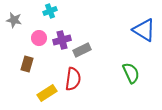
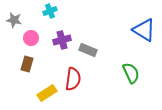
pink circle: moved 8 px left
gray rectangle: moved 6 px right; rotated 48 degrees clockwise
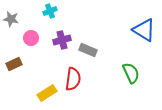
gray star: moved 3 px left, 1 px up
brown rectangle: moved 13 px left; rotated 49 degrees clockwise
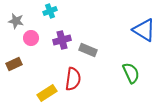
gray star: moved 5 px right, 2 px down
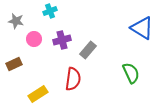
blue triangle: moved 2 px left, 2 px up
pink circle: moved 3 px right, 1 px down
gray rectangle: rotated 72 degrees counterclockwise
yellow rectangle: moved 9 px left, 1 px down
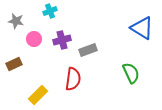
gray rectangle: rotated 30 degrees clockwise
yellow rectangle: moved 1 px down; rotated 12 degrees counterclockwise
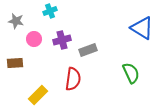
brown rectangle: moved 1 px right, 1 px up; rotated 21 degrees clockwise
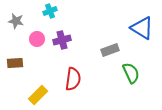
pink circle: moved 3 px right
gray rectangle: moved 22 px right
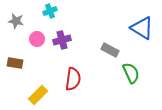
gray rectangle: rotated 48 degrees clockwise
brown rectangle: rotated 14 degrees clockwise
